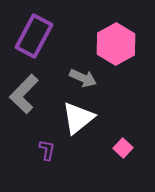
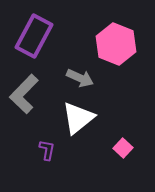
pink hexagon: rotated 9 degrees counterclockwise
gray arrow: moved 3 px left
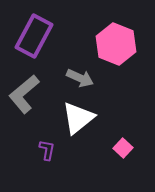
gray L-shape: rotated 6 degrees clockwise
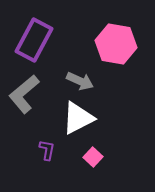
purple rectangle: moved 4 px down
pink hexagon: rotated 12 degrees counterclockwise
gray arrow: moved 3 px down
white triangle: rotated 12 degrees clockwise
pink square: moved 30 px left, 9 px down
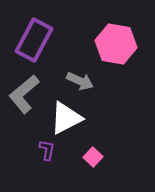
white triangle: moved 12 px left
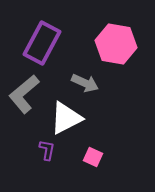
purple rectangle: moved 8 px right, 3 px down
gray arrow: moved 5 px right, 2 px down
pink square: rotated 18 degrees counterclockwise
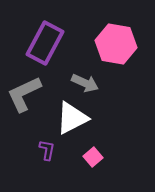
purple rectangle: moved 3 px right
gray L-shape: rotated 15 degrees clockwise
white triangle: moved 6 px right
pink square: rotated 24 degrees clockwise
